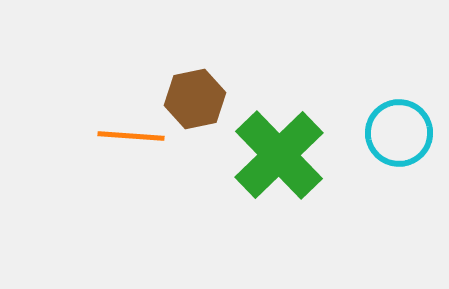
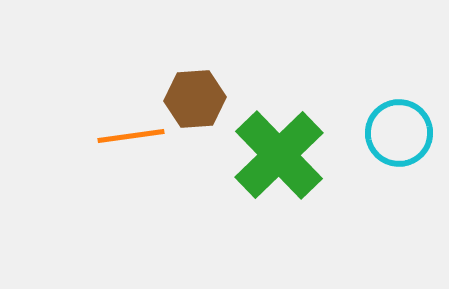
brown hexagon: rotated 8 degrees clockwise
orange line: rotated 12 degrees counterclockwise
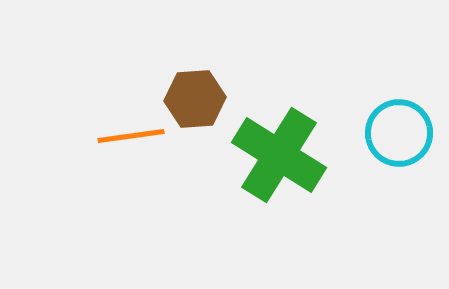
green cross: rotated 14 degrees counterclockwise
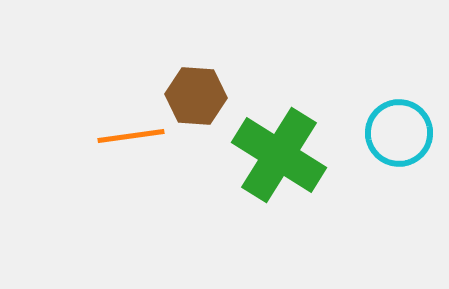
brown hexagon: moved 1 px right, 3 px up; rotated 8 degrees clockwise
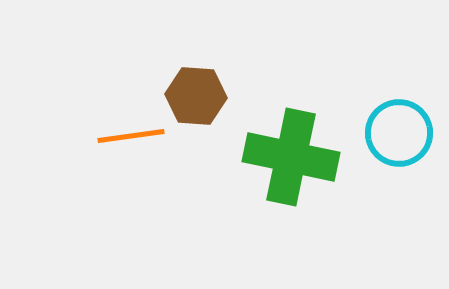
green cross: moved 12 px right, 2 px down; rotated 20 degrees counterclockwise
